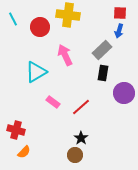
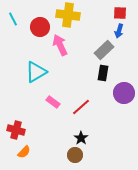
gray rectangle: moved 2 px right
pink arrow: moved 5 px left, 10 px up
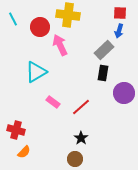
brown circle: moved 4 px down
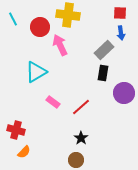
blue arrow: moved 2 px right, 2 px down; rotated 24 degrees counterclockwise
brown circle: moved 1 px right, 1 px down
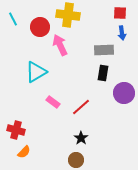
blue arrow: moved 1 px right
gray rectangle: rotated 42 degrees clockwise
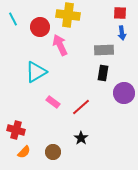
brown circle: moved 23 px left, 8 px up
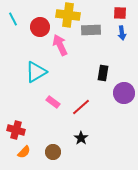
gray rectangle: moved 13 px left, 20 px up
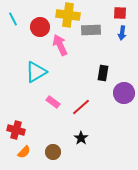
blue arrow: rotated 16 degrees clockwise
